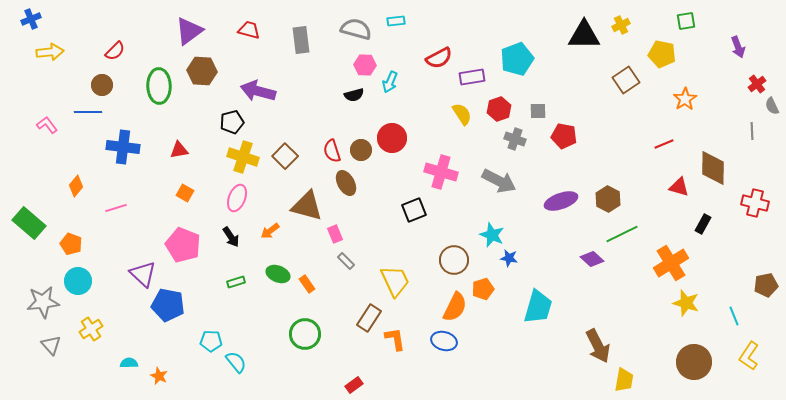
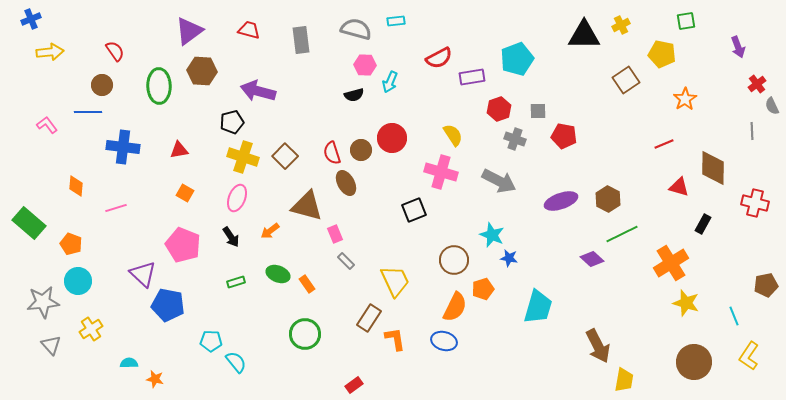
red semicircle at (115, 51): rotated 80 degrees counterclockwise
yellow semicircle at (462, 114): moved 9 px left, 21 px down
red semicircle at (332, 151): moved 2 px down
orange diamond at (76, 186): rotated 35 degrees counterclockwise
orange star at (159, 376): moved 4 px left, 3 px down; rotated 12 degrees counterclockwise
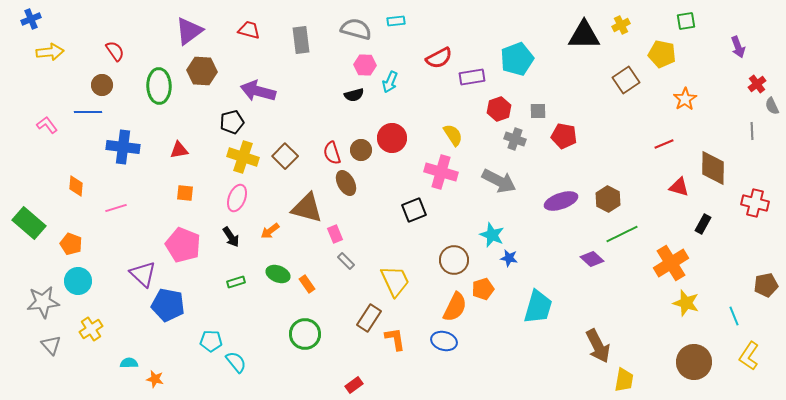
orange square at (185, 193): rotated 24 degrees counterclockwise
brown triangle at (307, 206): moved 2 px down
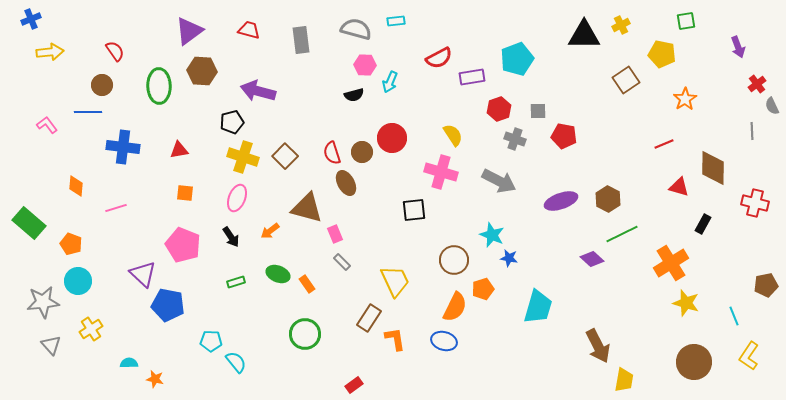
brown circle at (361, 150): moved 1 px right, 2 px down
black square at (414, 210): rotated 15 degrees clockwise
gray rectangle at (346, 261): moved 4 px left, 1 px down
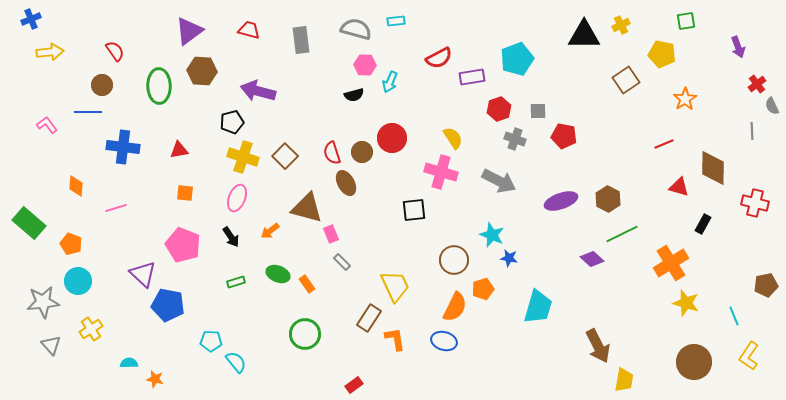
yellow semicircle at (453, 135): moved 3 px down
pink rectangle at (335, 234): moved 4 px left
yellow trapezoid at (395, 281): moved 5 px down
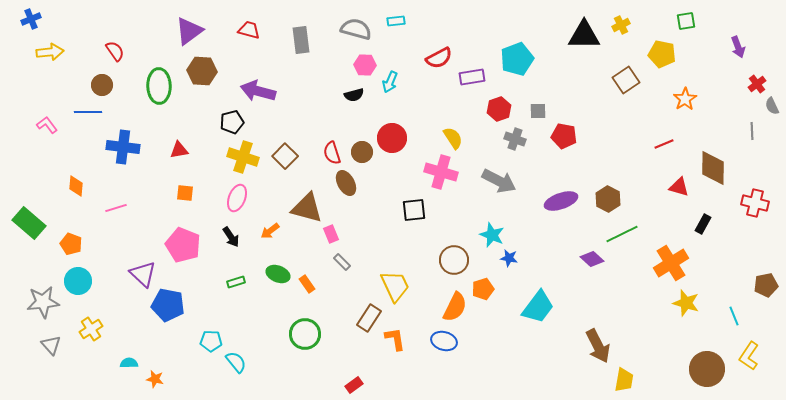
cyan trapezoid at (538, 307): rotated 21 degrees clockwise
brown circle at (694, 362): moved 13 px right, 7 px down
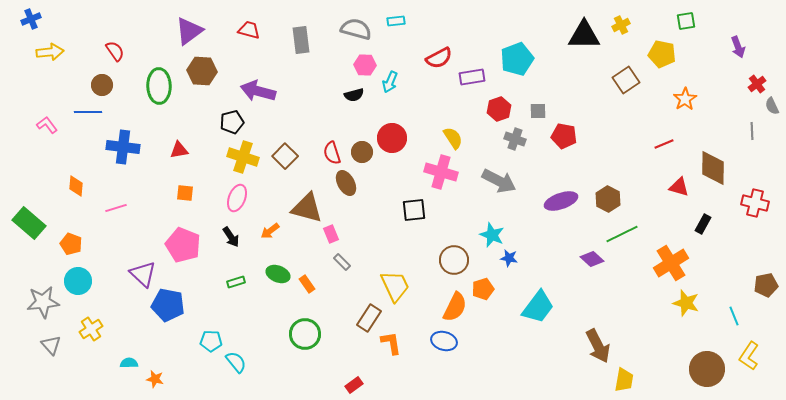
orange L-shape at (395, 339): moved 4 px left, 4 px down
